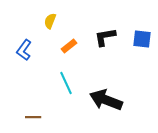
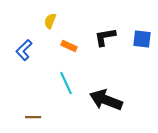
orange rectangle: rotated 63 degrees clockwise
blue L-shape: rotated 10 degrees clockwise
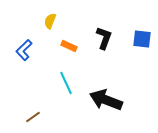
black L-shape: moved 1 px left, 1 px down; rotated 120 degrees clockwise
brown line: rotated 35 degrees counterclockwise
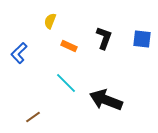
blue L-shape: moved 5 px left, 3 px down
cyan line: rotated 20 degrees counterclockwise
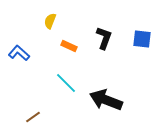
blue L-shape: rotated 85 degrees clockwise
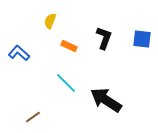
black arrow: rotated 12 degrees clockwise
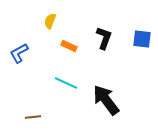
blue L-shape: rotated 70 degrees counterclockwise
cyan line: rotated 20 degrees counterclockwise
black arrow: rotated 20 degrees clockwise
brown line: rotated 28 degrees clockwise
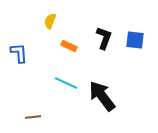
blue square: moved 7 px left, 1 px down
blue L-shape: rotated 115 degrees clockwise
black arrow: moved 4 px left, 4 px up
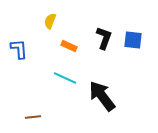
blue square: moved 2 px left
blue L-shape: moved 4 px up
cyan line: moved 1 px left, 5 px up
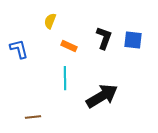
blue L-shape: rotated 10 degrees counterclockwise
cyan line: rotated 65 degrees clockwise
black arrow: rotated 96 degrees clockwise
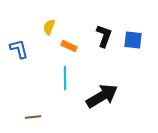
yellow semicircle: moved 1 px left, 6 px down
black L-shape: moved 2 px up
